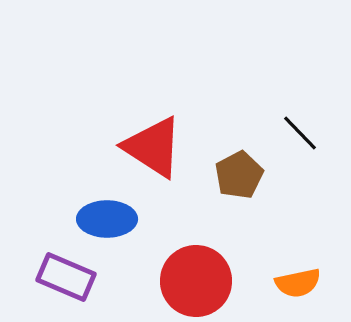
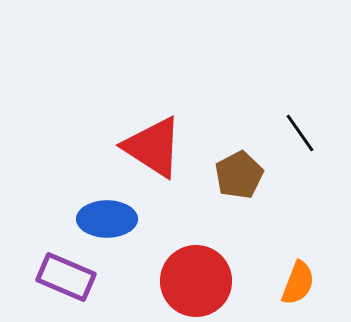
black line: rotated 9 degrees clockwise
orange semicircle: rotated 57 degrees counterclockwise
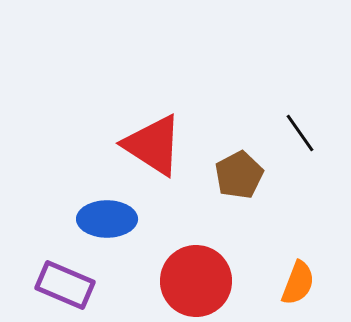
red triangle: moved 2 px up
purple rectangle: moved 1 px left, 8 px down
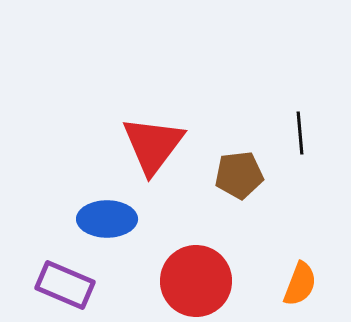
black line: rotated 30 degrees clockwise
red triangle: rotated 34 degrees clockwise
brown pentagon: rotated 21 degrees clockwise
orange semicircle: moved 2 px right, 1 px down
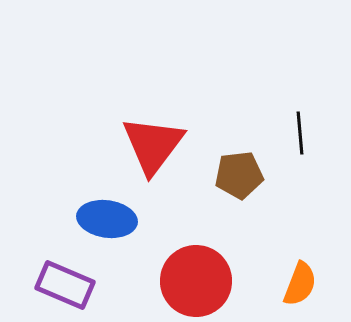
blue ellipse: rotated 8 degrees clockwise
